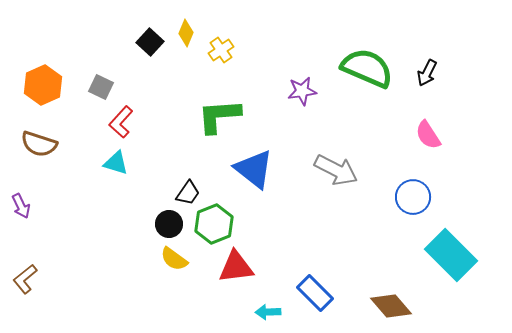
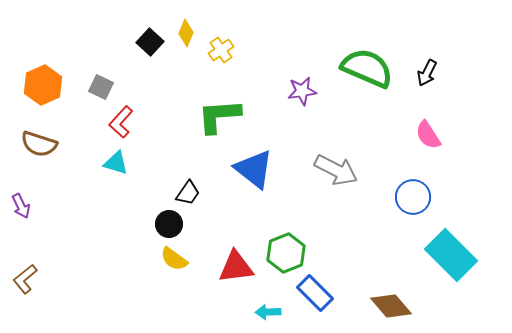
green hexagon: moved 72 px right, 29 px down
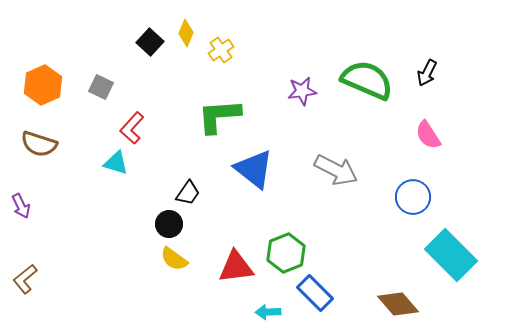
green semicircle: moved 12 px down
red L-shape: moved 11 px right, 6 px down
brown diamond: moved 7 px right, 2 px up
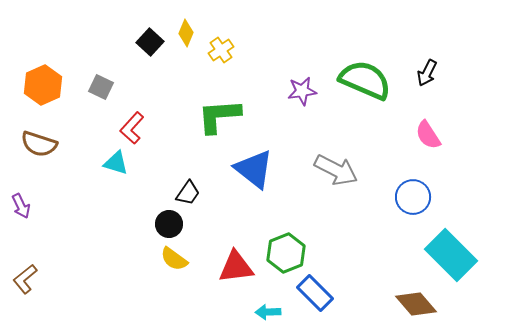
green semicircle: moved 2 px left
brown diamond: moved 18 px right
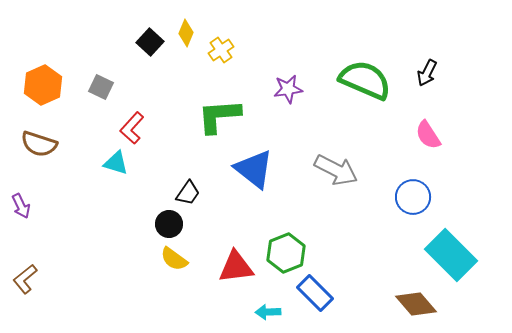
purple star: moved 14 px left, 2 px up
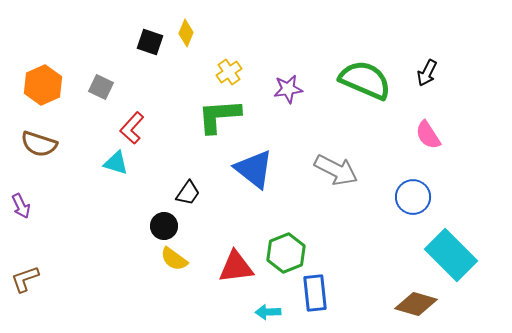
black square: rotated 24 degrees counterclockwise
yellow cross: moved 8 px right, 22 px down
black circle: moved 5 px left, 2 px down
brown L-shape: rotated 20 degrees clockwise
blue rectangle: rotated 39 degrees clockwise
brown diamond: rotated 33 degrees counterclockwise
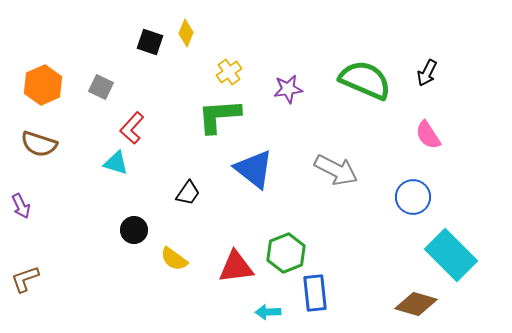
black circle: moved 30 px left, 4 px down
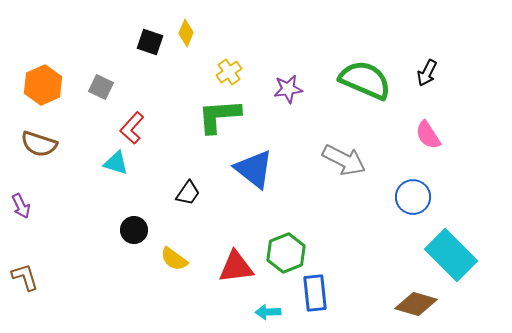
gray arrow: moved 8 px right, 10 px up
brown L-shape: moved 2 px up; rotated 92 degrees clockwise
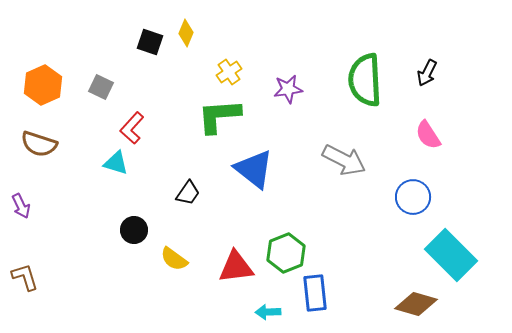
green semicircle: rotated 116 degrees counterclockwise
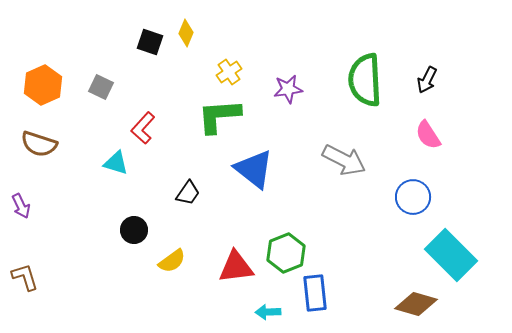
black arrow: moved 7 px down
red L-shape: moved 11 px right
yellow semicircle: moved 2 px left, 2 px down; rotated 72 degrees counterclockwise
